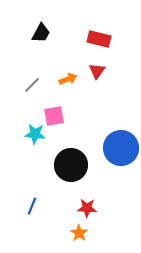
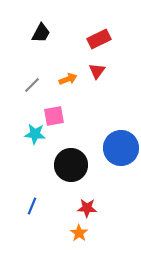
red rectangle: rotated 40 degrees counterclockwise
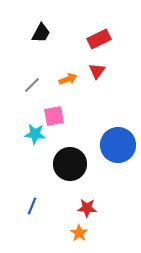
blue circle: moved 3 px left, 3 px up
black circle: moved 1 px left, 1 px up
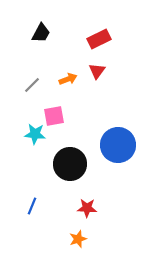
orange star: moved 1 px left, 6 px down; rotated 18 degrees clockwise
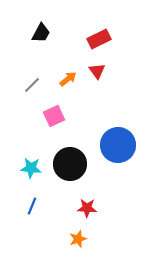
red triangle: rotated 12 degrees counterclockwise
orange arrow: rotated 18 degrees counterclockwise
pink square: rotated 15 degrees counterclockwise
cyan star: moved 4 px left, 34 px down
